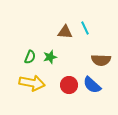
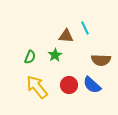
brown triangle: moved 1 px right, 4 px down
green star: moved 5 px right, 2 px up; rotated 16 degrees counterclockwise
yellow arrow: moved 5 px right, 4 px down; rotated 140 degrees counterclockwise
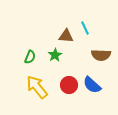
brown semicircle: moved 5 px up
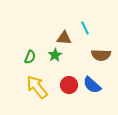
brown triangle: moved 2 px left, 2 px down
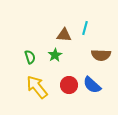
cyan line: rotated 40 degrees clockwise
brown triangle: moved 3 px up
green semicircle: rotated 40 degrees counterclockwise
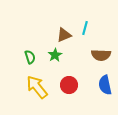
brown triangle: rotated 28 degrees counterclockwise
blue semicircle: moved 13 px right; rotated 36 degrees clockwise
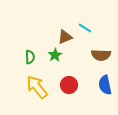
cyan line: rotated 72 degrees counterclockwise
brown triangle: moved 1 px right, 2 px down
green semicircle: rotated 16 degrees clockwise
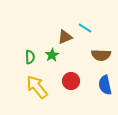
green star: moved 3 px left
red circle: moved 2 px right, 4 px up
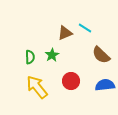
brown triangle: moved 4 px up
brown semicircle: rotated 42 degrees clockwise
blue semicircle: rotated 96 degrees clockwise
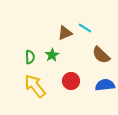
yellow arrow: moved 2 px left, 1 px up
